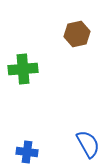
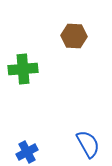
brown hexagon: moved 3 px left, 2 px down; rotated 15 degrees clockwise
blue cross: rotated 35 degrees counterclockwise
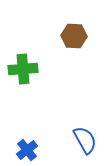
blue semicircle: moved 3 px left, 4 px up
blue cross: moved 2 px up; rotated 10 degrees counterclockwise
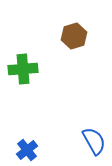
brown hexagon: rotated 20 degrees counterclockwise
blue semicircle: moved 9 px right, 1 px down
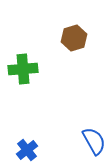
brown hexagon: moved 2 px down
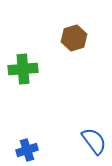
blue semicircle: rotated 8 degrees counterclockwise
blue cross: rotated 20 degrees clockwise
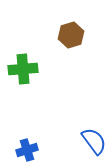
brown hexagon: moved 3 px left, 3 px up
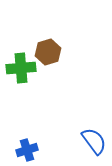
brown hexagon: moved 23 px left, 17 px down
green cross: moved 2 px left, 1 px up
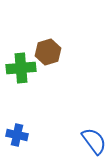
blue cross: moved 10 px left, 15 px up; rotated 30 degrees clockwise
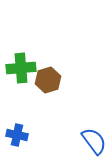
brown hexagon: moved 28 px down
